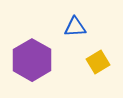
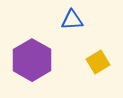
blue triangle: moved 3 px left, 7 px up
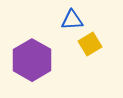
yellow square: moved 8 px left, 18 px up
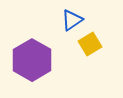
blue triangle: rotated 30 degrees counterclockwise
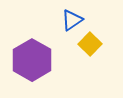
yellow square: rotated 15 degrees counterclockwise
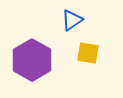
yellow square: moved 2 px left, 9 px down; rotated 35 degrees counterclockwise
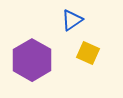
yellow square: rotated 15 degrees clockwise
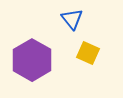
blue triangle: moved 1 px up; rotated 35 degrees counterclockwise
